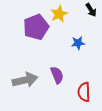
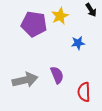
yellow star: moved 1 px right, 2 px down
purple pentagon: moved 2 px left, 3 px up; rotated 30 degrees clockwise
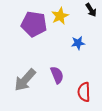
gray arrow: rotated 145 degrees clockwise
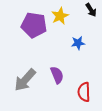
purple pentagon: moved 1 px down
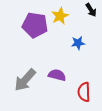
purple pentagon: moved 1 px right
purple semicircle: rotated 54 degrees counterclockwise
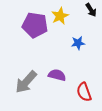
gray arrow: moved 1 px right, 2 px down
red semicircle: rotated 18 degrees counterclockwise
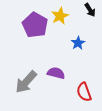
black arrow: moved 1 px left
purple pentagon: rotated 20 degrees clockwise
blue star: rotated 24 degrees counterclockwise
purple semicircle: moved 1 px left, 2 px up
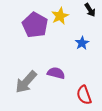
blue star: moved 4 px right
red semicircle: moved 3 px down
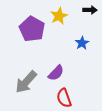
black arrow: rotated 56 degrees counterclockwise
yellow star: moved 1 px left
purple pentagon: moved 3 px left, 4 px down
purple semicircle: rotated 120 degrees clockwise
red semicircle: moved 20 px left, 3 px down
